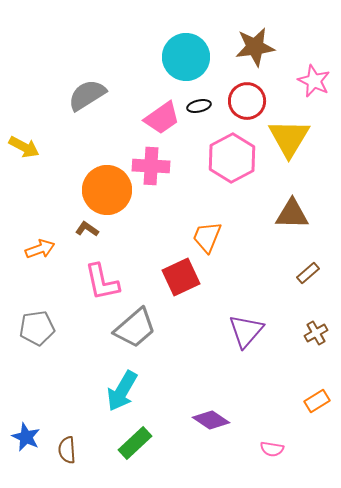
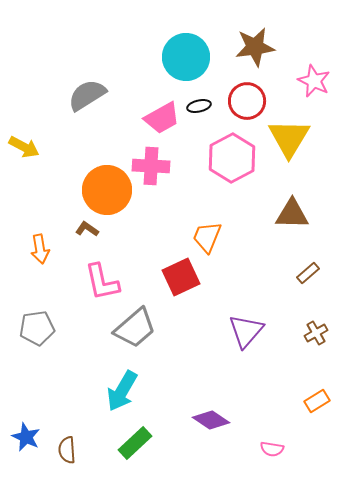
pink trapezoid: rotated 6 degrees clockwise
orange arrow: rotated 100 degrees clockwise
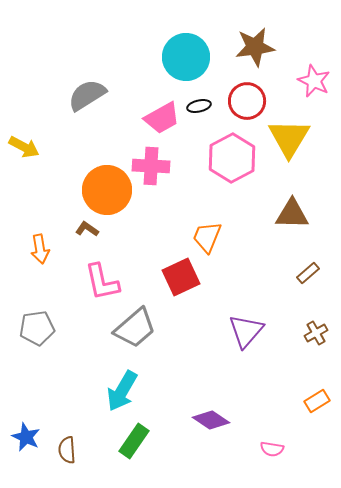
green rectangle: moved 1 px left, 2 px up; rotated 12 degrees counterclockwise
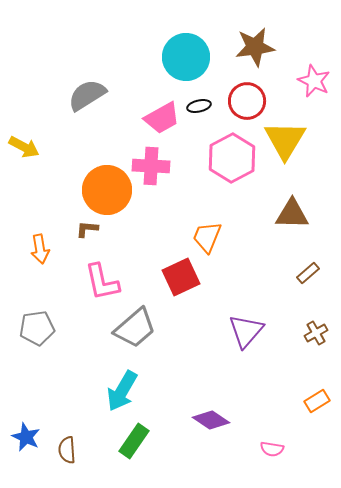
yellow triangle: moved 4 px left, 2 px down
brown L-shape: rotated 30 degrees counterclockwise
